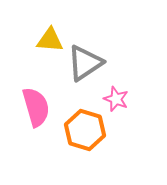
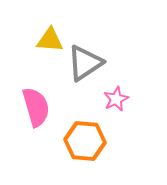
pink star: rotated 25 degrees clockwise
orange hexagon: moved 11 px down; rotated 12 degrees counterclockwise
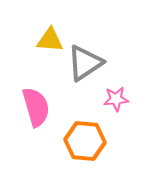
pink star: rotated 20 degrees clockwise
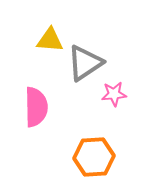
pink star: moved 2 px left, 5 px up
pink semicircle: rotated 15 degrees clockwise
orange hexagon: moved 9 px right, 16 px down; rotated 9 degrees counterclockwise
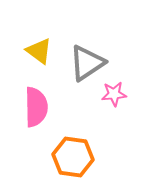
yellow triangle: moved 11 px left, 11 px down; rotated 32 degrees clockwise
gray triangle: moved 2 px right
orange hexagon: moved 21 px left; rotated 12 degrees clockwise
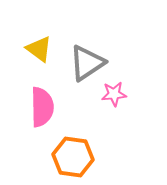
yellow triangle: moved 2 px up
pink semicircle: moved 6 px right
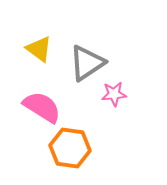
pink semicircle: rotated 57 degrees counterclockwise
orange hexagon: moved 3 px left, 9 px up
